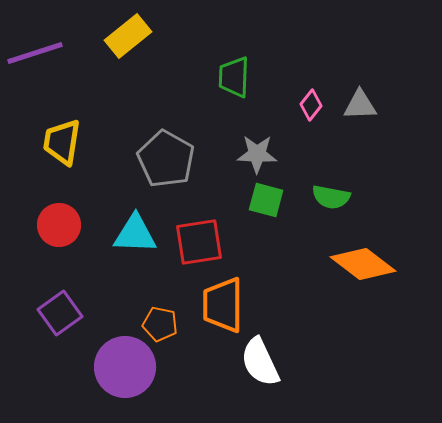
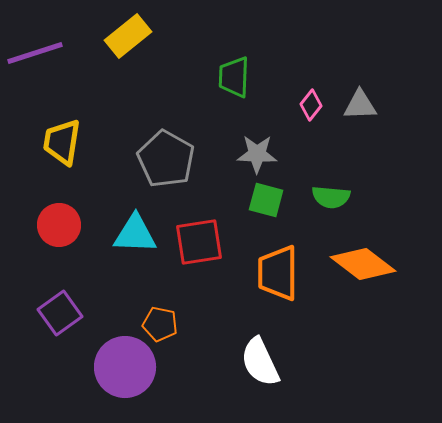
green semicircle: rotated 6 degrees counterclockwise
orange trapezoid: moved 55 px right, 32 px up
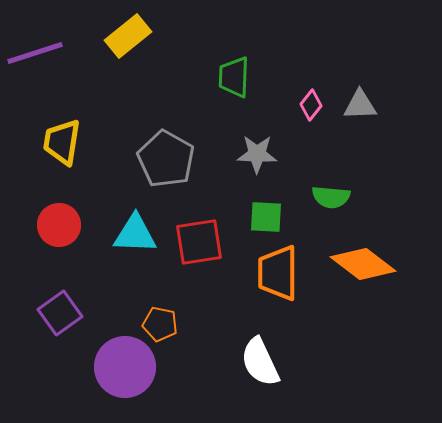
green square: moved 17 px down; rotated 12 degrees counterclockwise
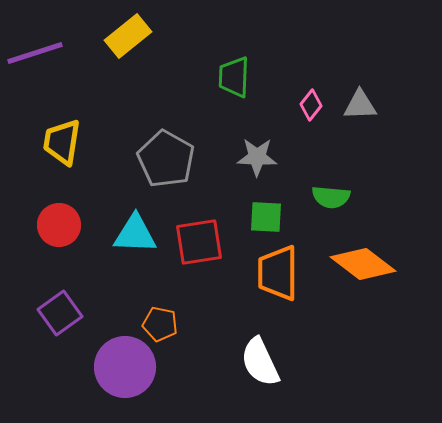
gray star: moved 3 px down
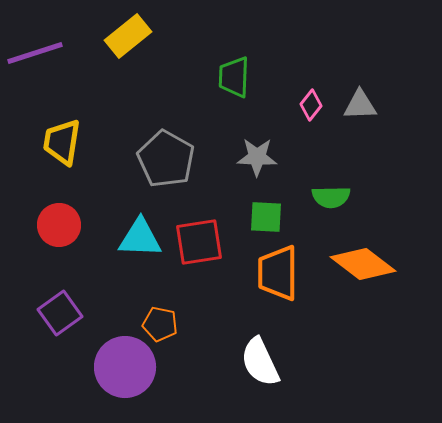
green semicircle: rotated 6 degrees counterclockwise
cyan triangle: moved 5 px right, 4 px down
